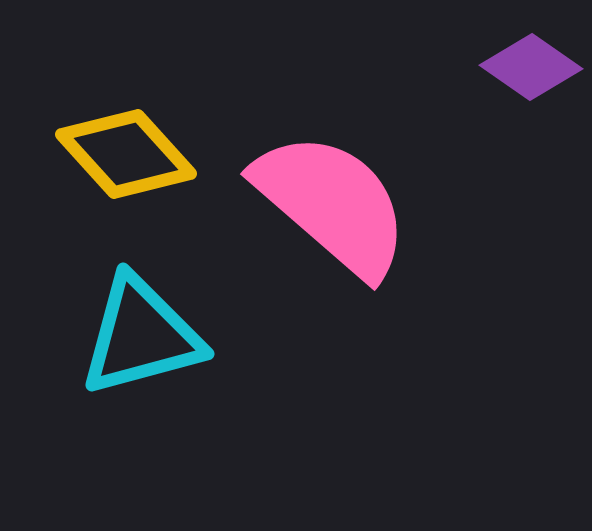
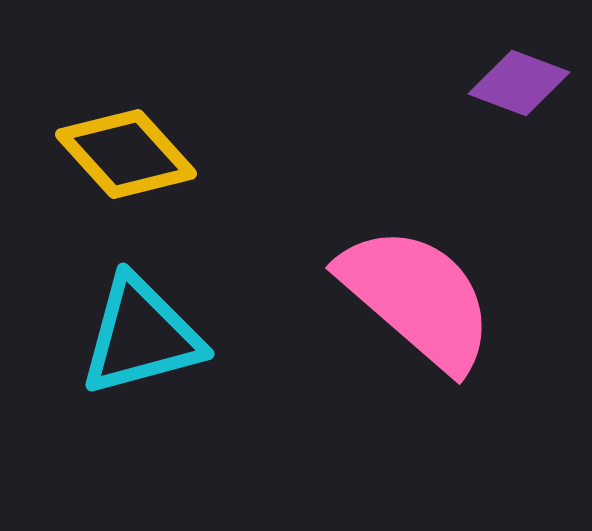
purple diamond: moved 12 px left, 16 px down; rotated 14 degrees counterclockwise
pink semicircle: moved 85 px right, 94 px down
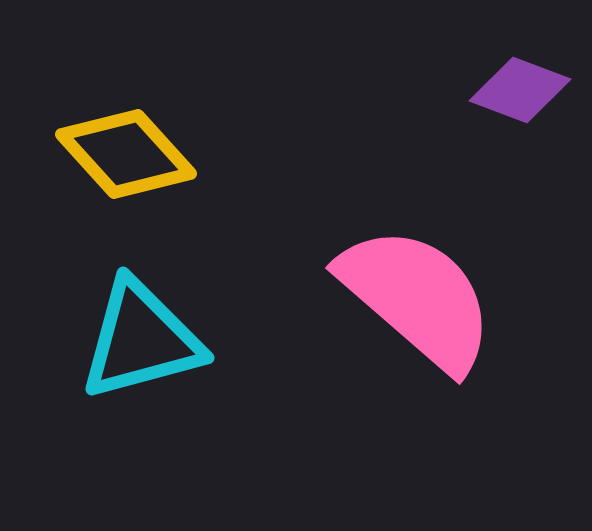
purple diamond: moved 1 px right, 7 px down
cyan triangle: moved 4 px down
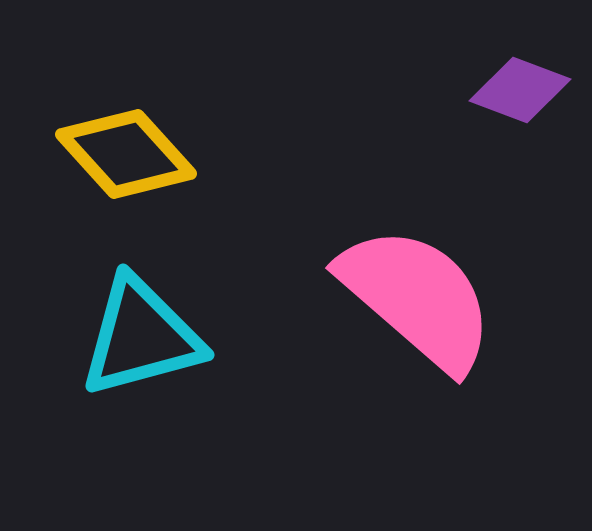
cyan triangle: moved 3 px up
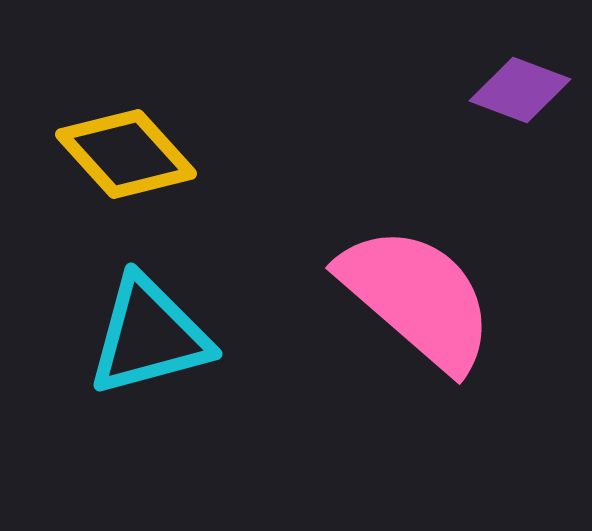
cyan triangle: moved 8 px right, 1 px up
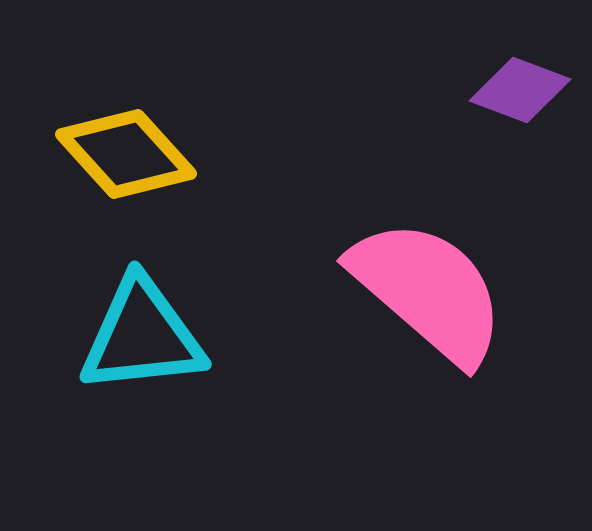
pink semicircle: moved 11 px right, 7 px up
cyan triangle: moved 7 px left; rotated 9 degrees clockwise
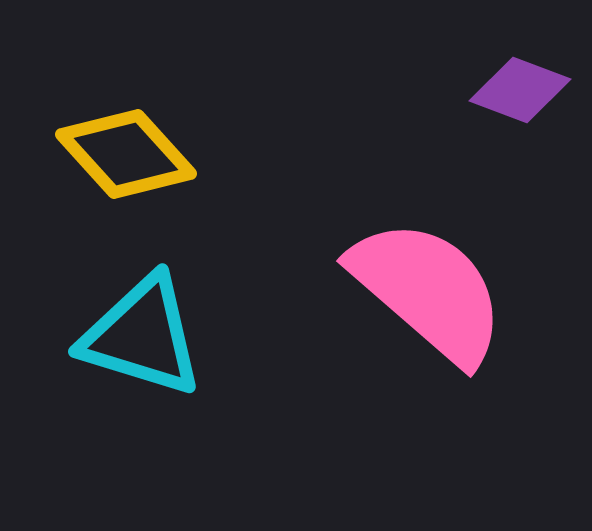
cyan triangle: rotated 23 degrees clockwise
